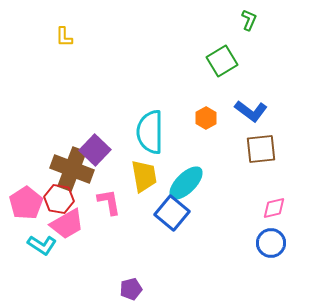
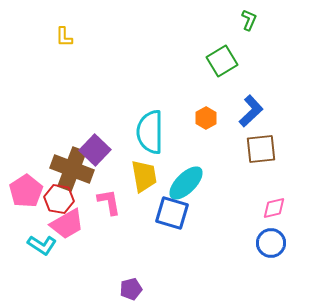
blue L-shape: rotated 80 degrees counterclockwise
pink pentagon: moved 12 px up
blue square: rotated 24 degrees counterclockwise
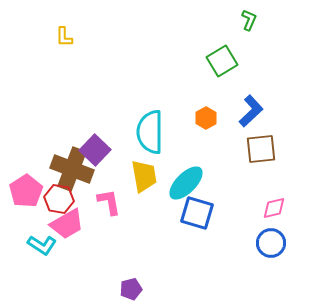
blue square: moved 25 px right
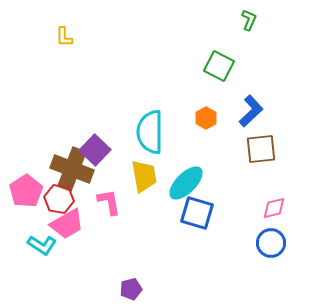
green square: moved 3 px left, 5 px down; rotated 32 degrees counterclockwise
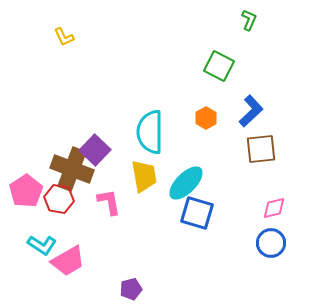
yellow L-shape: rotated 25 degrees counterclockwise
pink trapezoid: moved 1 px right, 37 px down
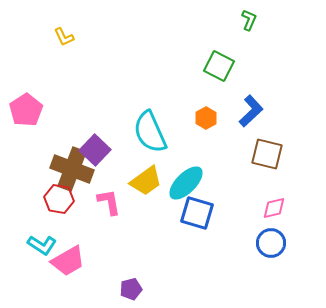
cyan semicircle: rotated 24 degrees counterclockwise
brown square: moved 6 px right, 5 px down; rotated 20 degrees clockwise
yellow trapezoid: moved 2 px right, 5 px down; rotated 64 degrees clockwise
pink pentagon: moved 81 px up
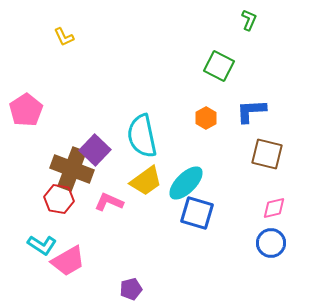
blue L-shape: rotated 140 degrees counterclockwise
cyan semicircle: moved 8 px left, 4 px down; rotated 12 degrees clockwise
pink L-shape: rotated 56 degrees counterclockwise
